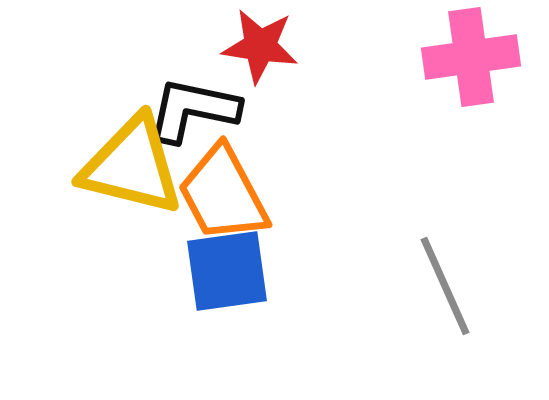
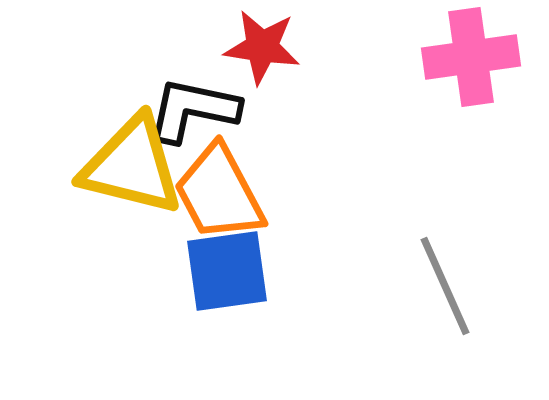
red star: moved 2 px right, 1 px down
orange trapezoid: moved 4 px left, 1 px up
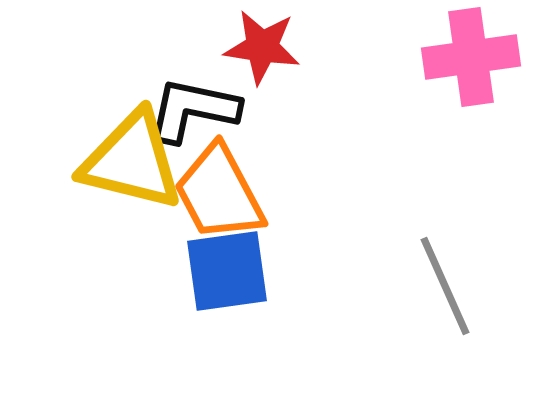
yellow triangle: moved 5 px up
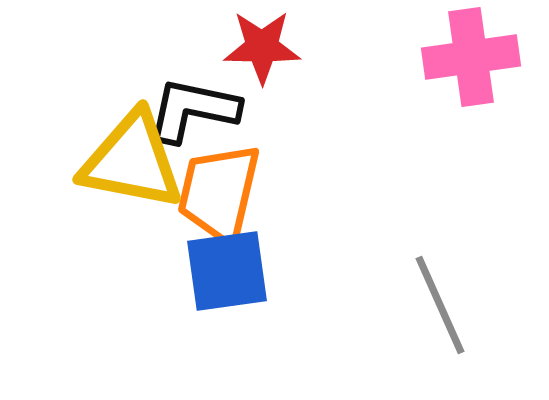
red star: rotated 8 degrees counterclockwise
yellow triangle: rotated 3 degrees counterclockwise
orange trapezoid: rotated 41 degrees clockwise
gray line: moved 5 px left, 19 px down
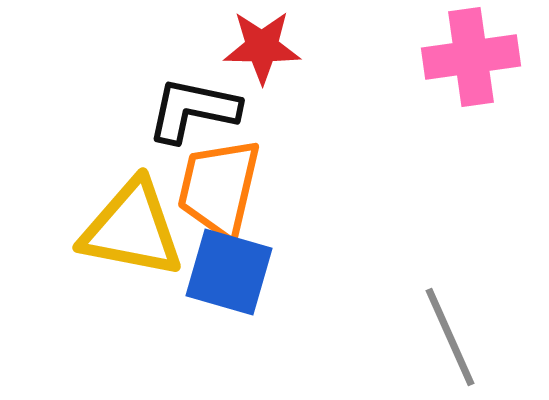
yellow triangle: moved 68 px down
orange trapezoid: moved 5 px up
blue square: moved 2 px right, 1 px down; rotated 24 degrees clockwise
gray line: moved 10 px right, 32 px down
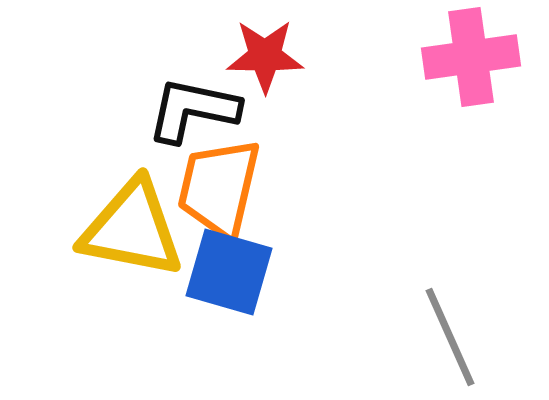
red star: moved 3 px right, 9 px down
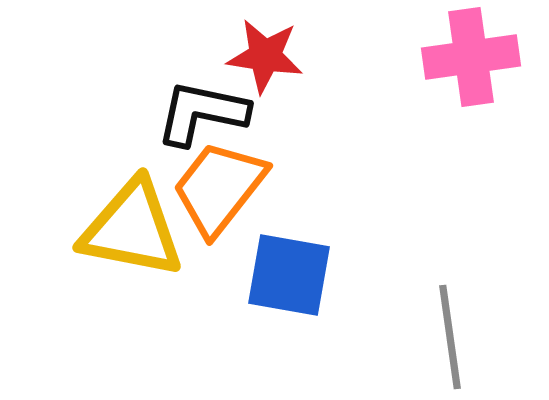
red star: rotated 8 degrees clockwise
black L-shape: moved 9 px right, 3 px down
orange trapezoid: rotated 25 degrees clockwise
blue square: moved 60 px right, 3 px down; rotated 6 degrees counterclockwise
gray line: rotated 16 degrees clockwise
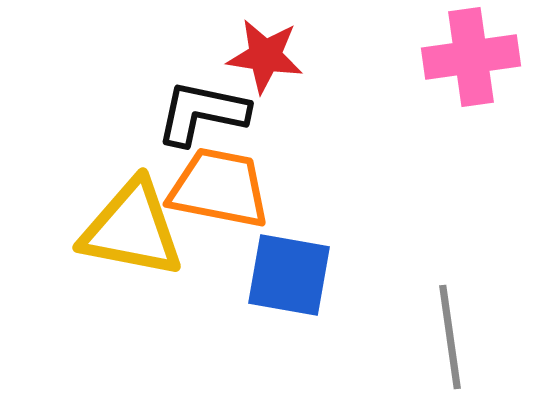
orange trapezoid: rotated 63 degrees clockwise
